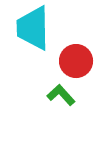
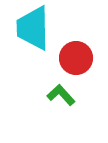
red circle: moved 3 px up
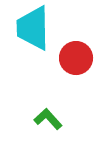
green L-shape: moved 13 px left, 24 px down
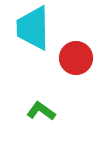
green L-shape: moved 7 px left, 8 px up; rotated 12 degrees counterclockwise
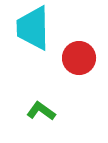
red circle: moved 3 px right
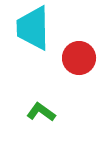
green L-shape: moved 1 px down
